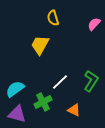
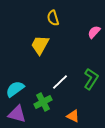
pink semicircle: moved 8 px down
green L-shape: moved 2 px up
orange triangle: moved 1 px left, 6 px down
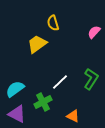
yellow semicircle: moved 5 px down
yellow trapezoid: moved 3 px left, 1 px up; rotated 25 degrees clockwise
purple triangle: rotated 12 degrees clockwise
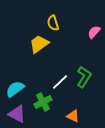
yellow trapezoid: moved 2 px right
green L-shape: moved 7 px left, 2 px up
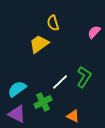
cyan semicircle: moved 2 px right
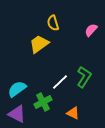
pink semicircle: moved 3 px left, 2 px up
orange triangle: moved 3 px up
